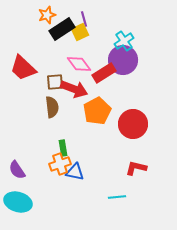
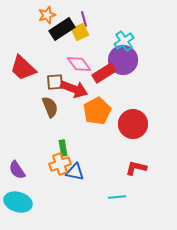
brown semicircle: moved 2 px left; rotated 15 degrees counterclockwise
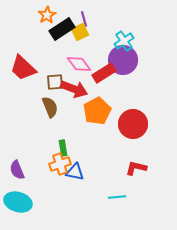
orange star: rotated 12 degrees counterclockwise
purple semicircle: rotated 12 degrees clockwise
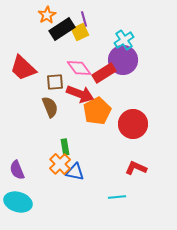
cyan cross: moved 1 px up
pink diamond: moved 4 px down
red arrow: moved 6 px right, 5 px down
green rectangle: moved 2 px right, 1 px up
orange cross: rotated 25 degrees counterclockwise
red L-shape: rotated 10 degrees clockwise
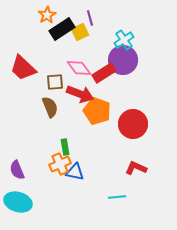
purple line: moved 6 px right, 1 px up
orange pentagon: rotated 24 degrees counterclockwise
orange cross: rotated 20 degrees clockwise
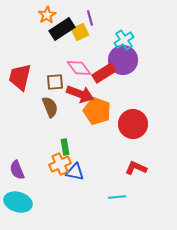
red trapezoid: moved 3 px left, 9 px down; rotated 60 degrees clockwise
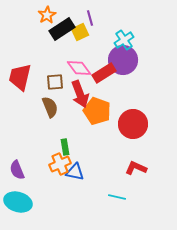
red arrow: rotated 48 degrees clockwise
cyan line: rotated 18 degrees clockwise
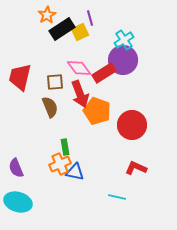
red circle: moved 1 px left, 1 px down
purple semicircle: moved 1 px left, 2 px up
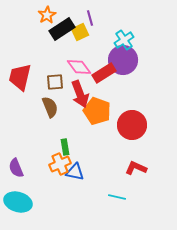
pink diamond: moved 1 px up
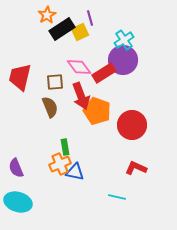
red arrow: moved 1 px right, 2 px down
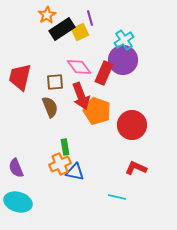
red rectangle: rotated 35 degrees counterclockwise
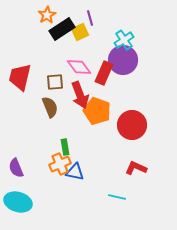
red arrow: moved 1 px left, 1 px up
